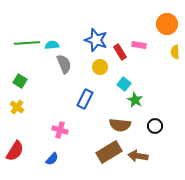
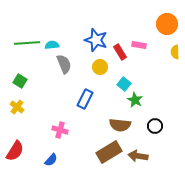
blue semicircle: moved 1 px left, 1 px down
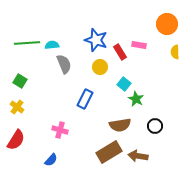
green star: moved 1 px right, 1 px up
brown semicircle: rotated 15 degrees counterclockwise
red semicircle: moved 1 px right, 11 px up
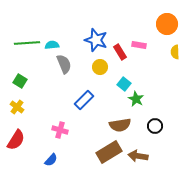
blue rectangle: moved 1 px left, 1 px down; rotated 18 degrees clockwise
